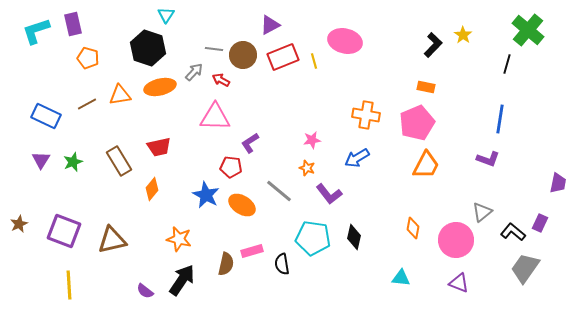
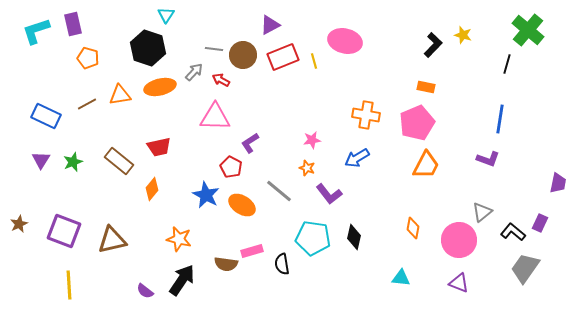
yellow star at (463, 35): rotated 18 degrees counterclockwise
brown rectangle at (119, 161): rotated 20 degrees counterclockwise
red pentagon at (231, 167): rotated 20 degrees clockwise
pink circle at (456, 240): moved 3 px right
brown semicircle at (226, 264): rotated 85 degrees clockwise
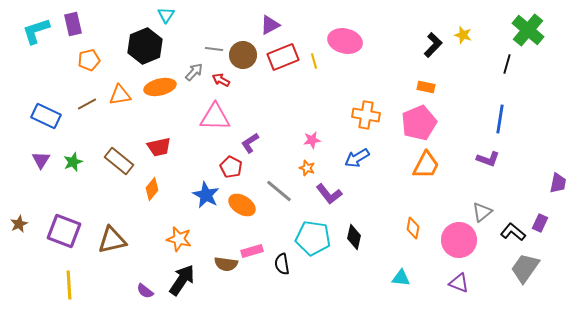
black hexagon at (148, 48): moved 3 px left, 2 px up; rotated 20 degrees clockwise
orange pentagon at (88, 58): moved 1 px right, 2 px down; rotated 30 degrees counterclockwise
pink pentagon at (417, 123): moved 2 px right
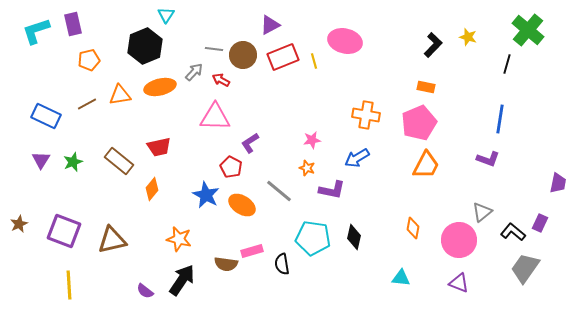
yellow star at (463, 35): moved 5 px right, 2 px down
purple L-shape at (329, 194): moved 3 px right, 4 px up; rotated 40 degrees counterclockwise
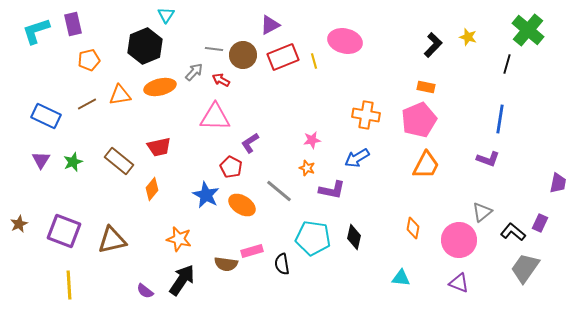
pink pentagon at (419, 123): moved 3 px up
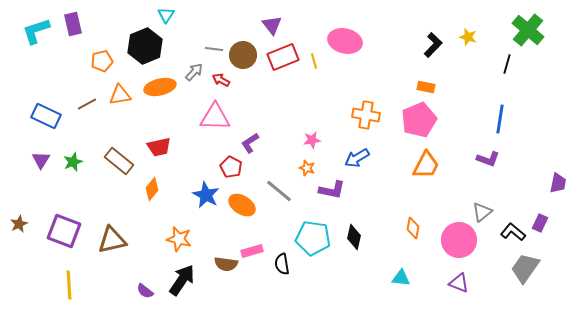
purple triangle at (270, 25): moved 2 px right; rotated 40 degrees counterclockwise
orange pentagon at (89, 60): moved 13 px right, 1 px down
